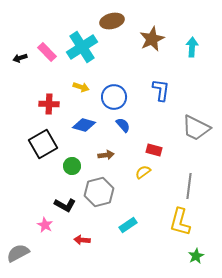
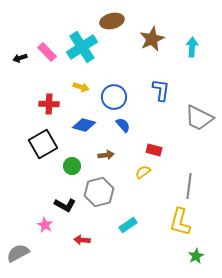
gray trapezoid: moved 3 px right, 10 px up
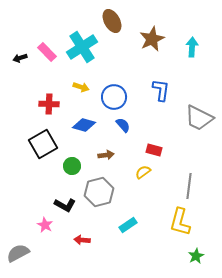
brown ellipse: rotated 75 degrees clockwise
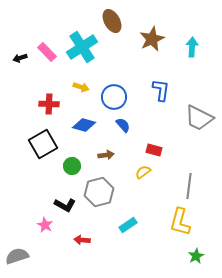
gray semicircle: moved 1 px left, 3 px down; rotated 10 degrees clockwise
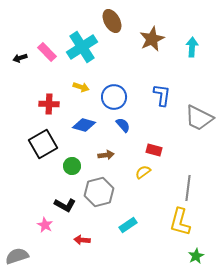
blue L-shape: moved 1 px right, 5 px down
gray line: moved 1 px left, 2 px down
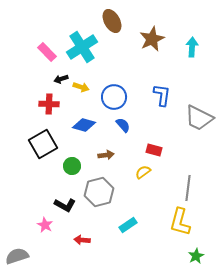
black arrow: moved 41 px right, 21 px down
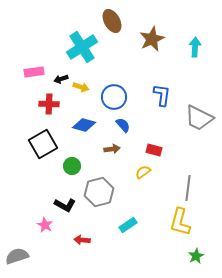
cyan arrow: moved 3 px right
pink rectangle: moved 13 px left, 20 px down; rotated 54 degrees counterclockwise
brown arrow: moved 6 px right, 6 px up
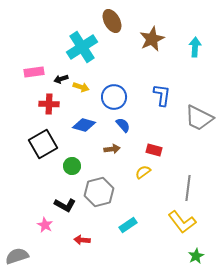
yellow L-shape: moved 2 px right; rotated 52 degrees counterclockwise
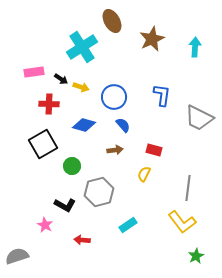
black arrow: rotated 128 degrees counterclockwise
brown arrow: moved 3 px right, 1 px down
yellow semicircle: moved 1 px right, 2 px down; rotated 28 degrees counterclockwise
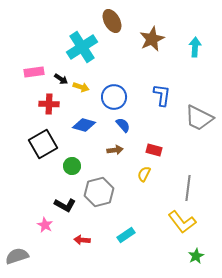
cyan rectangle: moved 2 px left, 10 px down
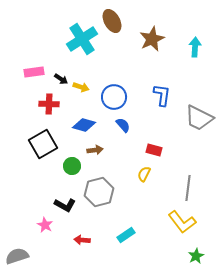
cyan cross: moved 8 px up
brown arrow: moved 20 px left
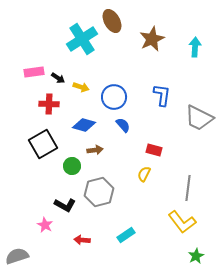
black arrow: moved 3 px left, 1 px up
